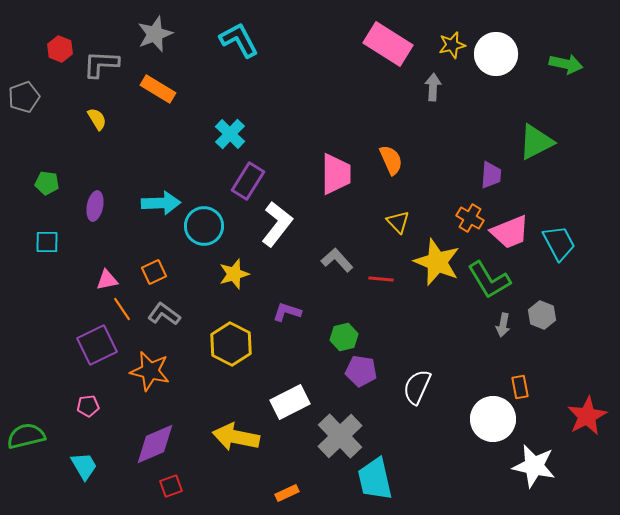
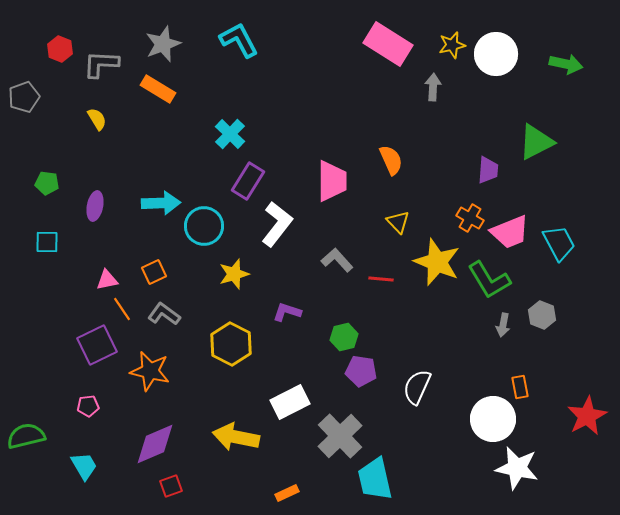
gray star at (155, 34): moved 8 px right, 10 px down
pink trapezoid at (336, 174): moved 4 px left, 7 px down
purple trapezoid at (491, 175): moved 3 px left, 5 px up
white star at (534, 466): moved 17 px left, 2 px down
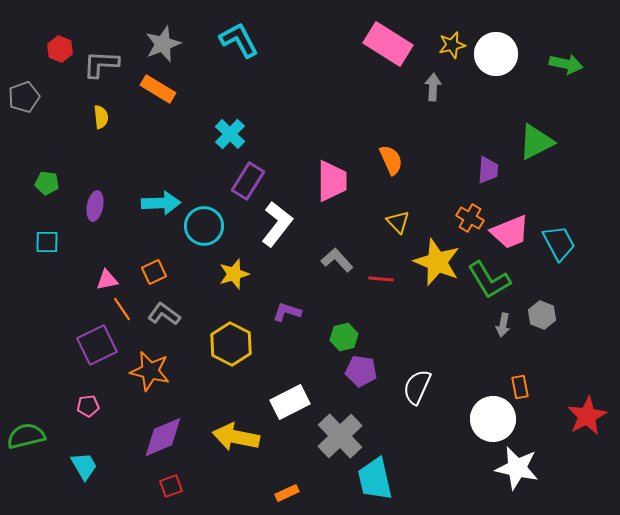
yellow semicircle at (97, 119): moved 4 px right, 2 px up; rotated 25 degrees clockwise
purple diamond at (155, 444): moved 8 px right, 7 px up
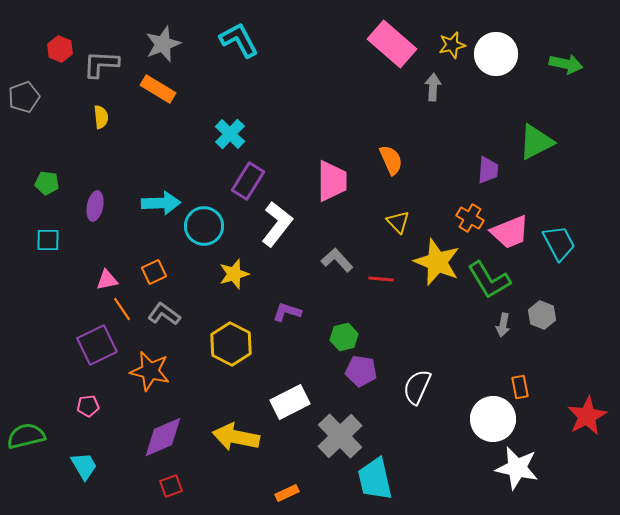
pink rectangle at (388, 44): moved 4 px right; rotated 9 degrees clockwise
cyan square at (47, 242): moved 1 px right, 2 px up
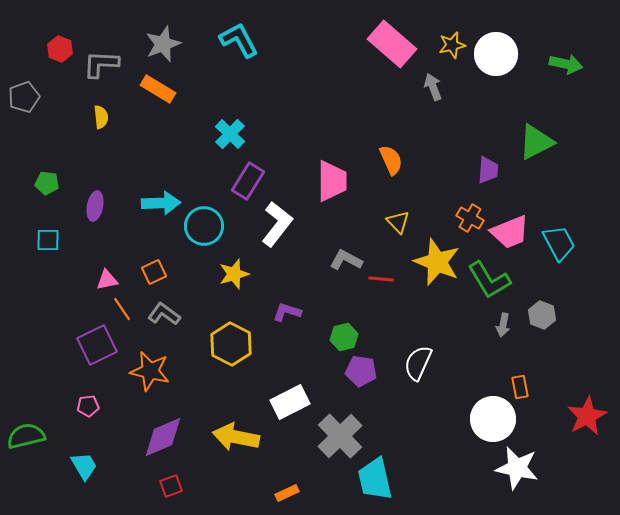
gray arrow at (433, 87): rotated 24 degrees counterclockwise
gray L-shape at (337, 260): moved 9 px right; rotated 20 degrees counterclockwise
white semicircle at (417, 387): moved 1 px right, 24 px up
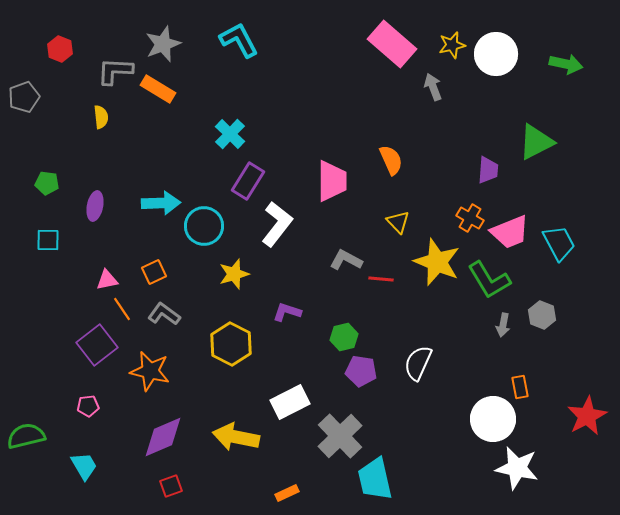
gray L-shape at (101, 64): moved 14 px right, 7 px down
purple square at (97, 345): rotated 12 degrees counterclockwise
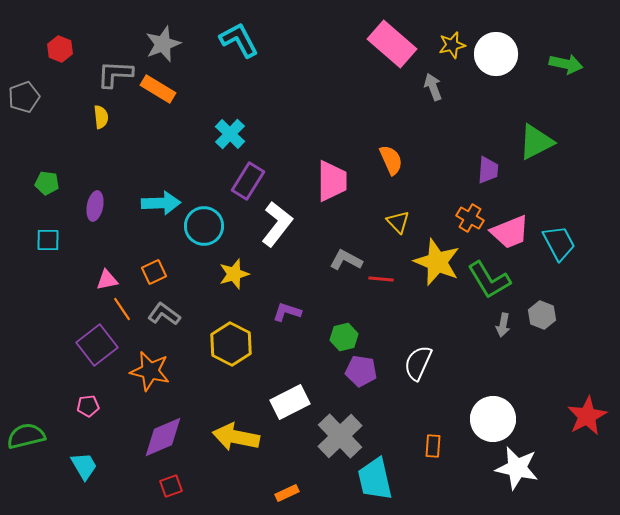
gray L-shape at (115, 71): moved 3 px down
orange rectangle at (520, 387): moved 87 px left, 59 px down; rotated 15 degrees clockwise
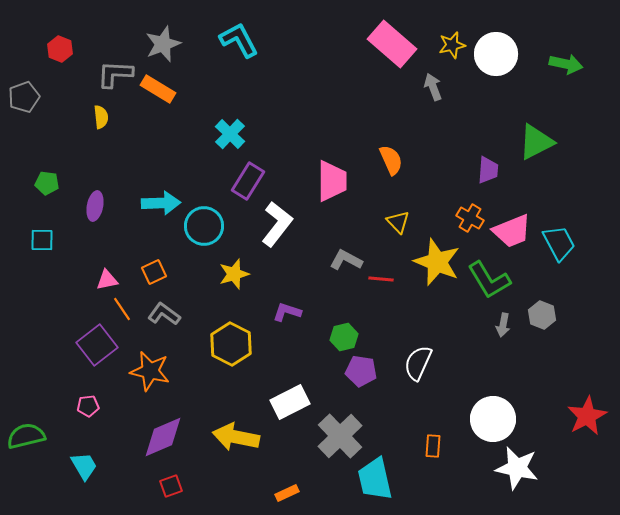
pink trapezoid at (510, 232): moved 2 px right, 1 px up
cyan square at (48, 240): moved 6 px left
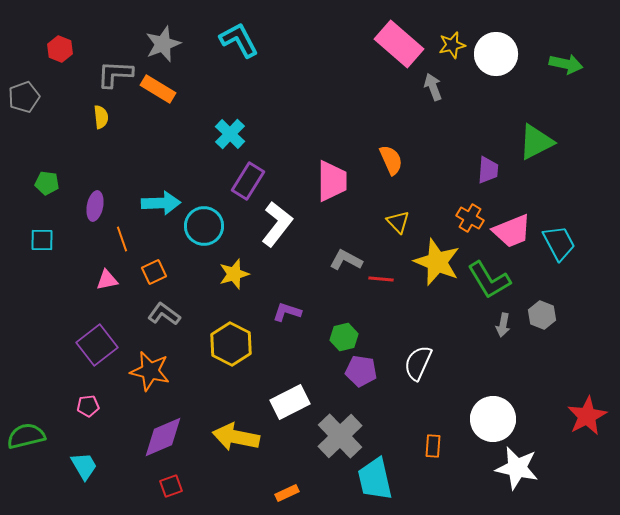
pink rectangle at (392, 44): moved 7 px right
orange line at (122, 309): moved 70 px up; rotated 15 degrees clockwise
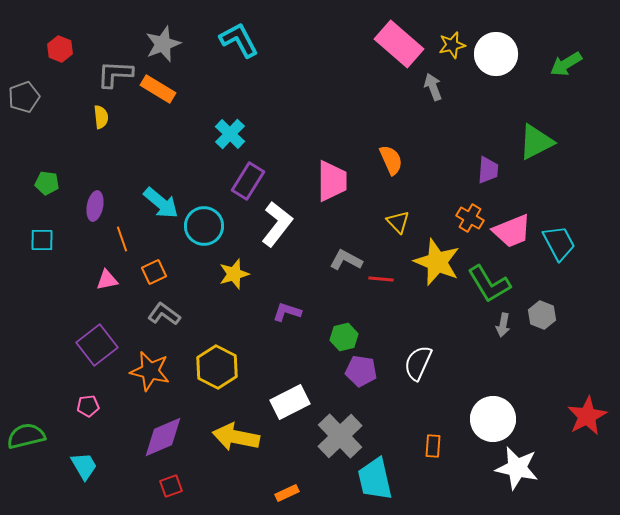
green arrow at (566, 64): rotated 136 degrees clockwise
cyan arrow at (161, 203): rotated 42 degrees clockwise
green L-shape at (489, 280): moved 4 px down
yellow hexagon at (231, 344): moved 14 px left, 23 px down
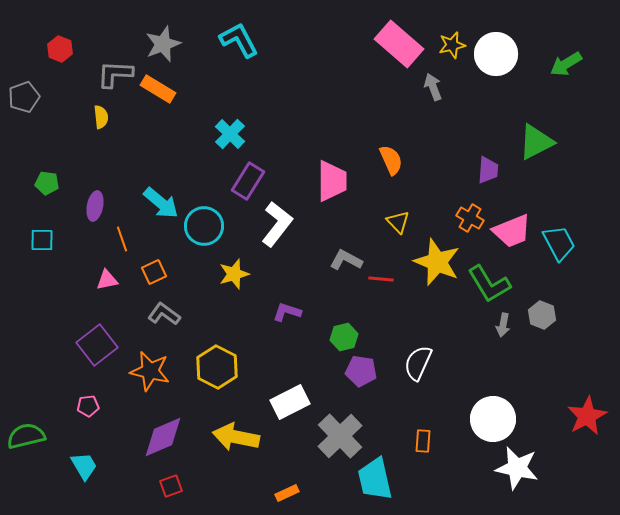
orange rectangle at (433, 446): moved 10 px left, 5 px up
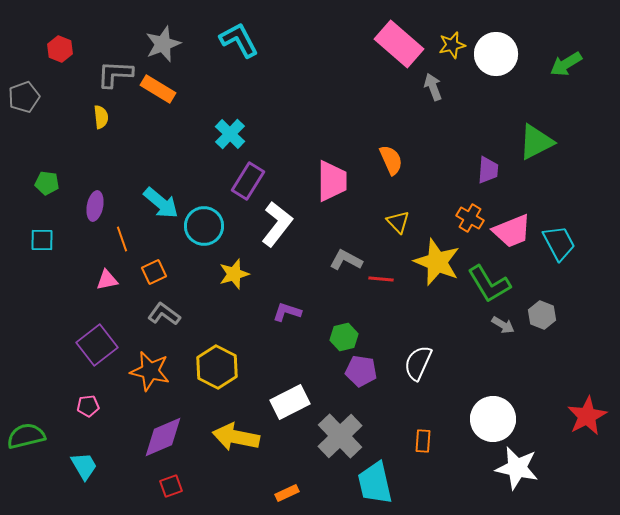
gray arrow at (503, 325): rotated 70 degrees counterclockwise
cyan trapezoid at (375, 479): moved 4 px down
